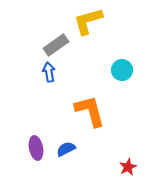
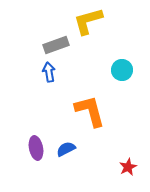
gray rectangle: rotated 15 degrees clockwise
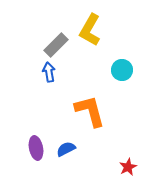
yellow L-shape: moved 2 px right, 9 px down; rotated 44 degrees counterclockwise
gray rectangle: rotated 25 degrees counterclockwise
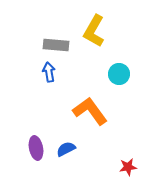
yellow L-shape: moved 4 px right, 1 px down
gray rectangle: rotated 50 degrees clockwise
cyan circle: moved 3 px left, 4 px down
orange L-shape: rotated 21 degrees counterclockwise
red star: rotated 18 degrees clockwise
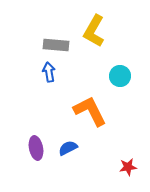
cyan circle: moved 1 px right, 2 px down
orange L-shape: rotated 9 degrees clockwise
blue semicircle: moved 2 px right, 1 px up
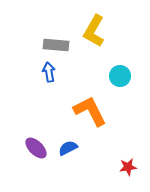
purple ellipse: rotated 35 degrees counterclockwise
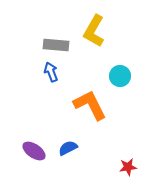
blue arrow: moved 2 px right; rotated 12 degrees counterclockwise
orange L-shape: moved 6 px up
purple ellipse: moved 2 px left, 3 px down; rotated 10 degrees counterclockwise
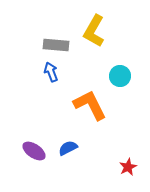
red star: rotated 18 degrees counterclockwise
